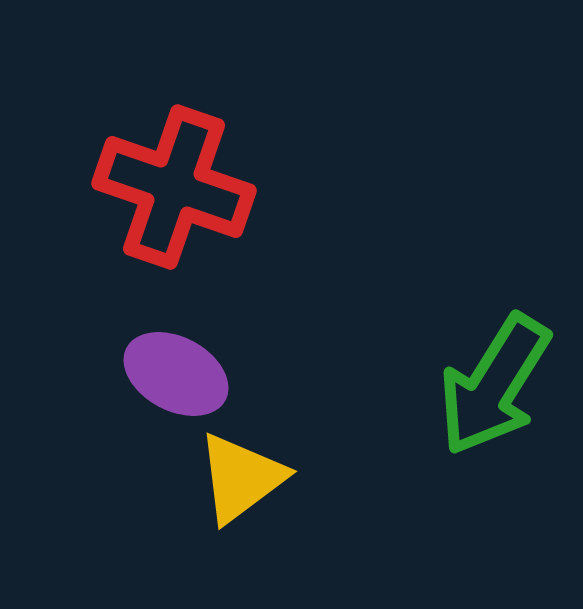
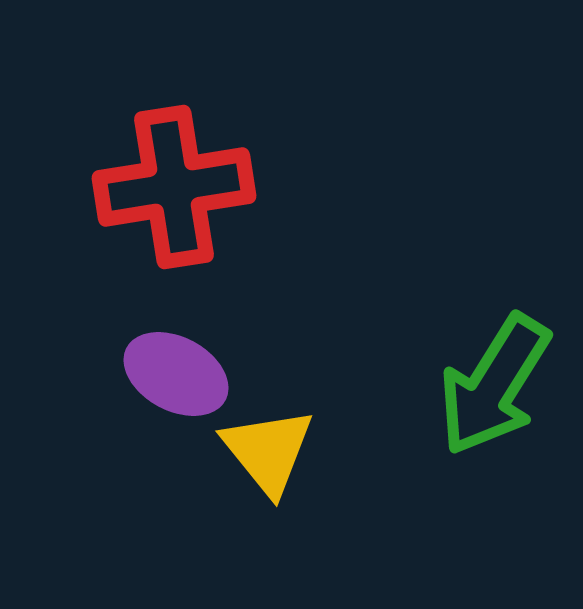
red cross: rotated 28 degrees counterclockwise
yellow triangle: moved 27 px right, 27 px up; rotated 32 degrees counterclockwise
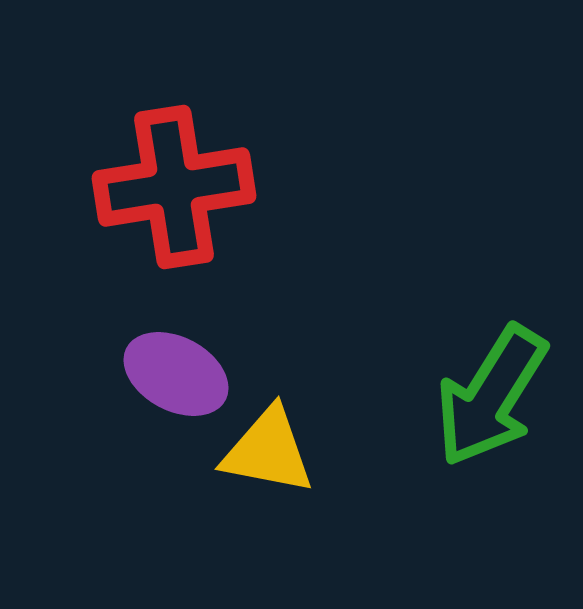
green arrow: moved 3 px left, 11 px down
yellow triangle: rotated 40 degrees counterclockwise
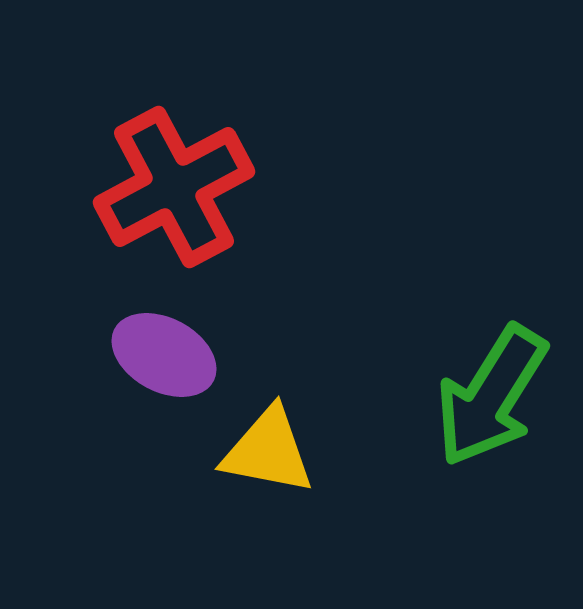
red cross: rotated 19 degrees counterclockwise
purple ellipse: moved 12 px left, 19 px up
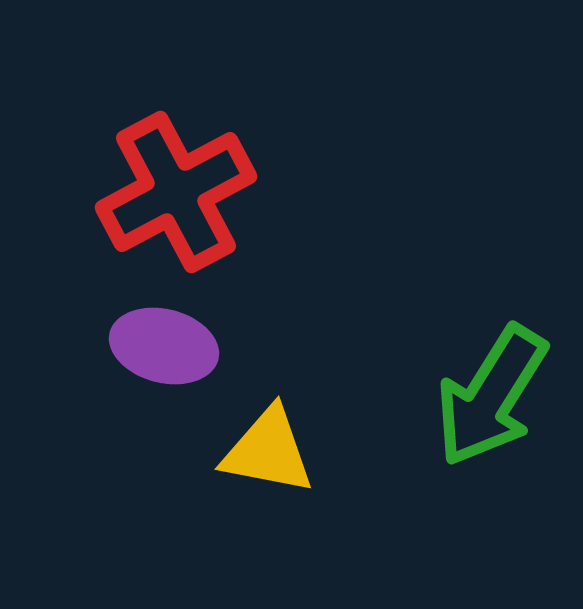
red cross: moved 2 px right, 5 px down
purple ellipse: moved 9 px up; rotated 14 degrees counterclockwise
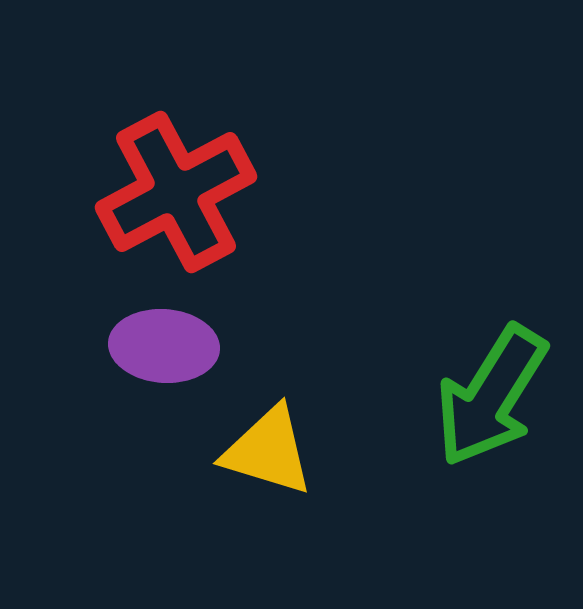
purple ellipse: rotated 10 degrees counterclockwise
yellow triangle: rotated 6 degrees clockwise
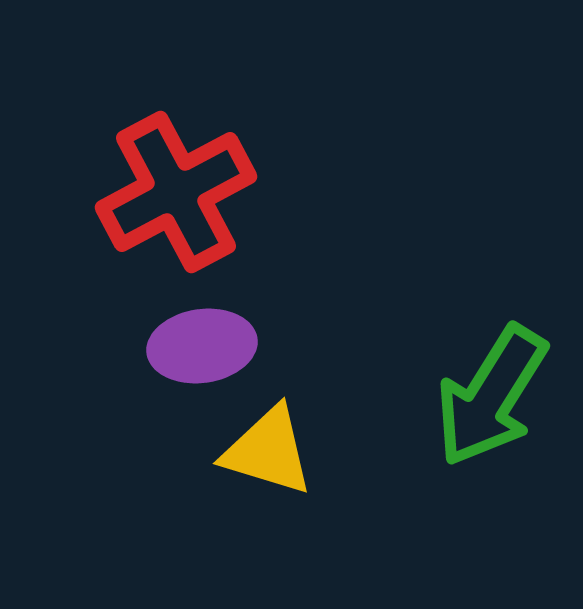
purple ellipse: moved 38 px right; rotated 12 degrees counterclockwise
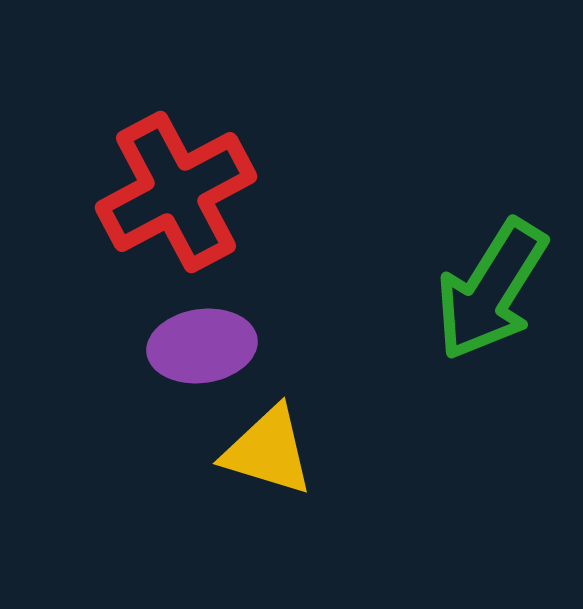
green arrow: moved 106 px up
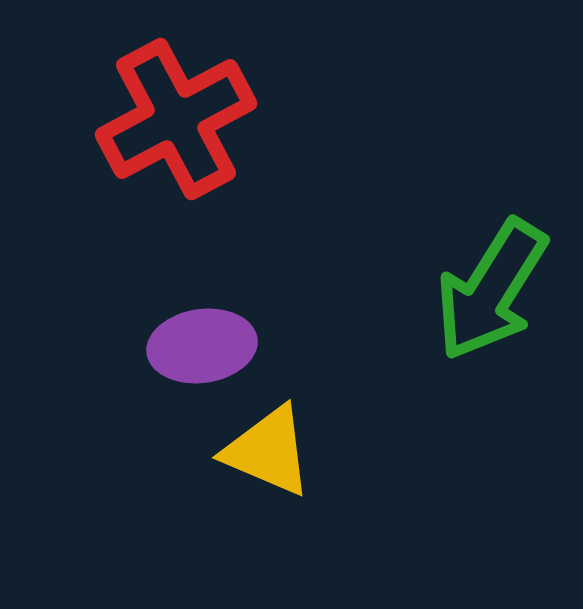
red cross: moved 73 px up
yellow triangle: rotated 6 degrees clockwise
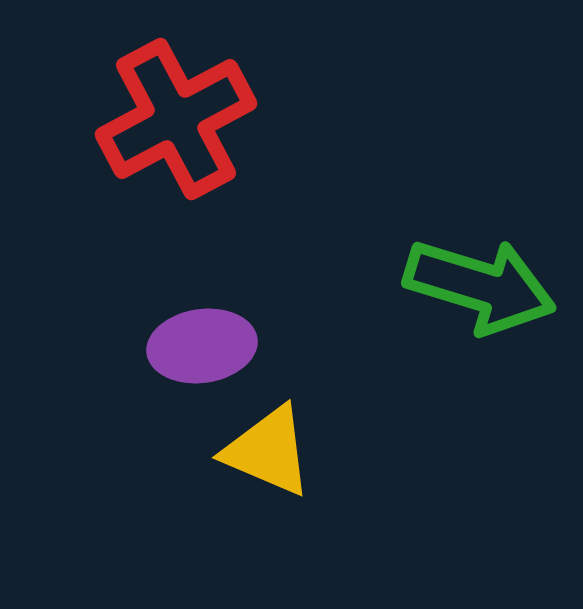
green arrow: moved 11 px left, 4 px up; rotated 105 degrees counterclockwise
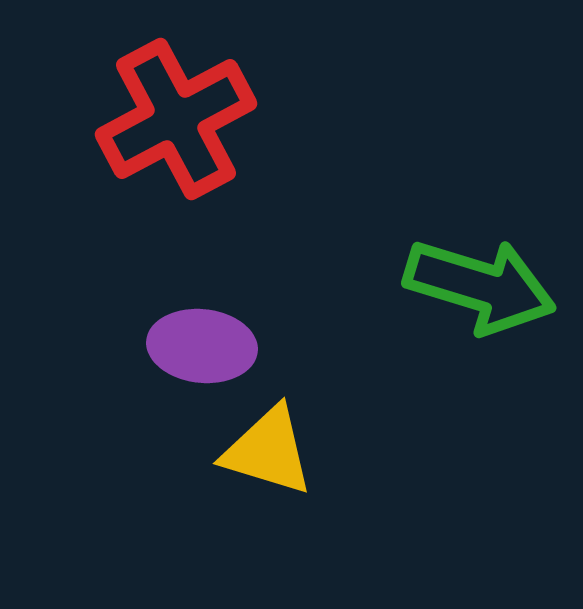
purple ellipse: rotated 14 degrees clockwise
yellow triangle: rotated 6 degrees counterclockwise
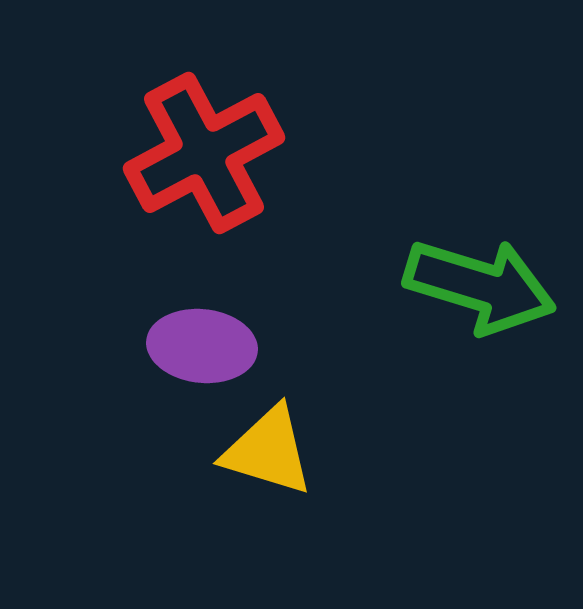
red cross: moved 28 px right, 34 px down
